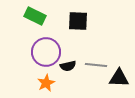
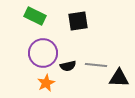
black square: rotated 10 degrees counterclockwise
purple circle: moved 3 px left, 1 px down
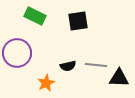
purple circle: moved 26 px left
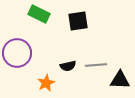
green rectangle: moved 4 px right, 2 px up
gray line: rotated 10 degrees counterclockwise
black triangle: moved 1 px right, 2 px down
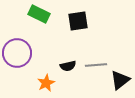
black triangle: rotated 40 degrees counterclockwise
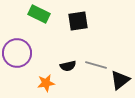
gray line: rotated 20 degrees clockwise
orange star: rotated 18 degrees clockwise
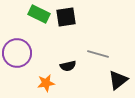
black square: moved 12 px left, 4 px up
gray line: moved 2 px right, 11 px up
black triangle: moved 2 px left
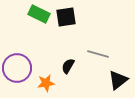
purple circle: moved 15 px down
black semicircle: rotated 133 degrees clockwise
